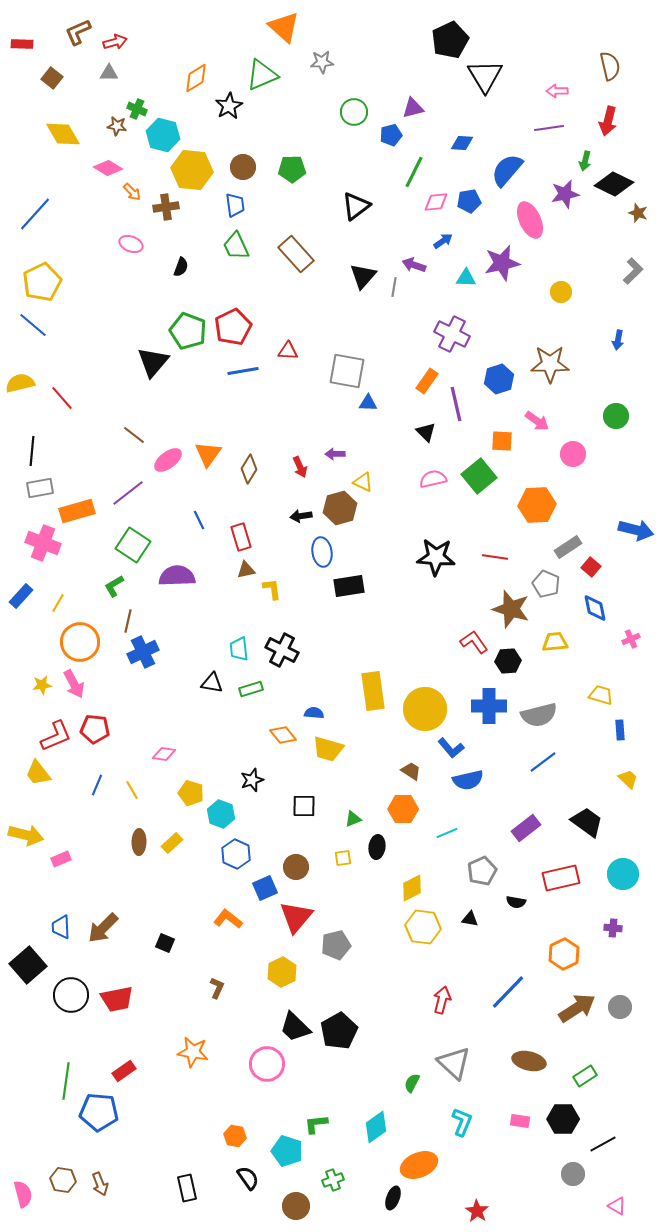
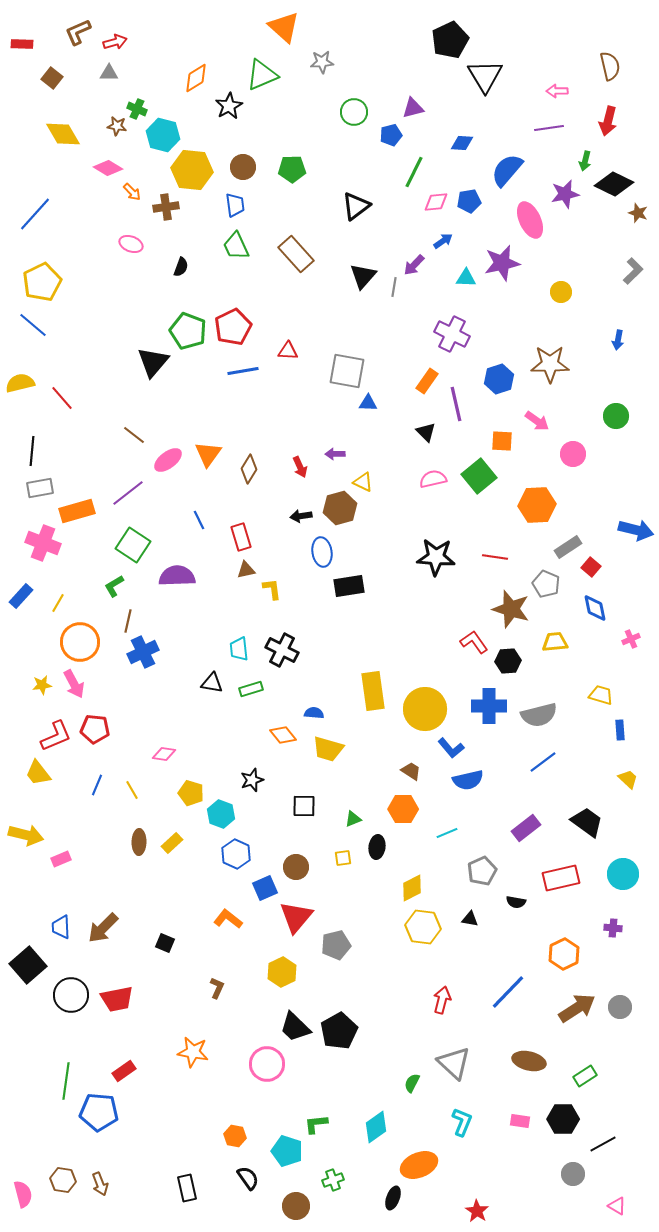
purple arrow at (414, 265): rotated 65 degrees counterclockwise
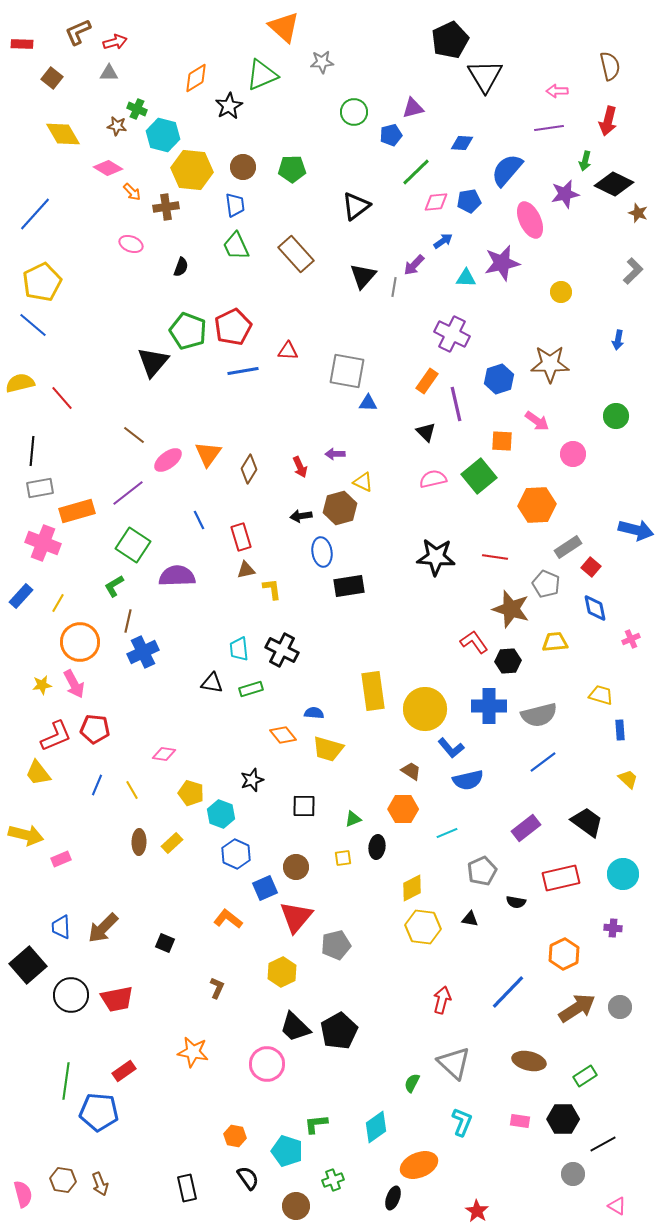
green line at (414, 172): moved 2 px right; rotated 20 degrees clockwise
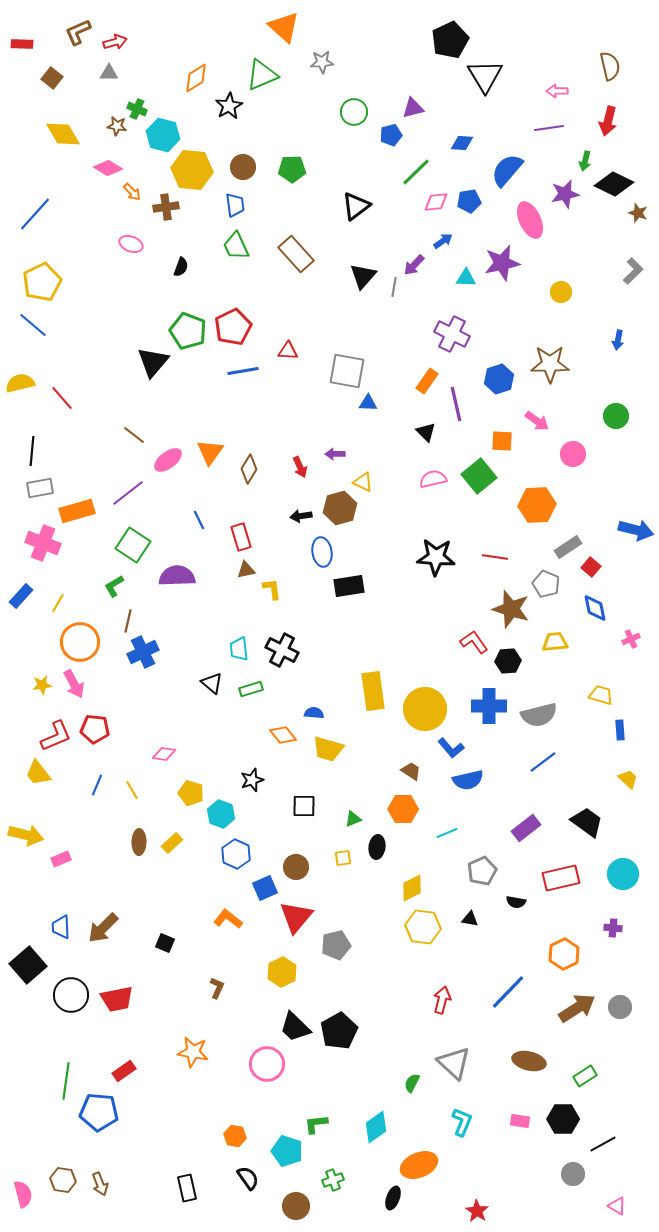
orange triangle at (208, 454): moved 2 px right, 2 px up
black triangle at (212, 683): rotated 30 degrees clockwise
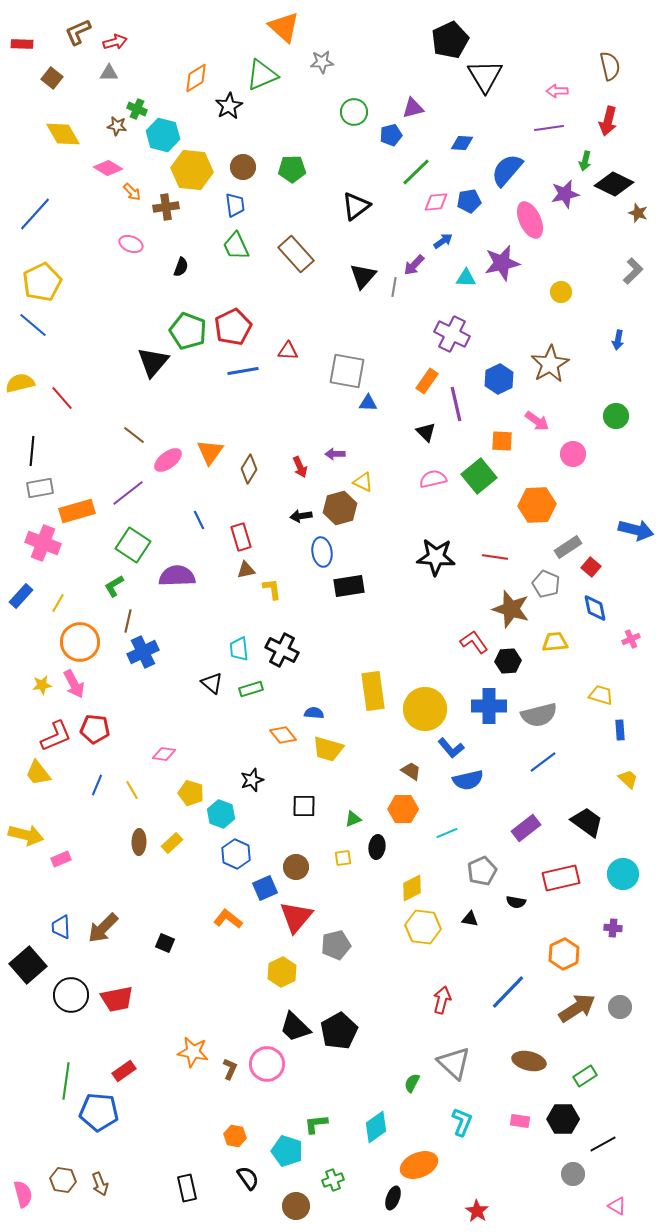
brown star at (550, 364): rotated 30 degrees counterclockwise
blue hexagon at (499, 379): rotated 8 degrees counterclockwise
brown L-shape at (217, 988): moved 13 px right, 81 px down
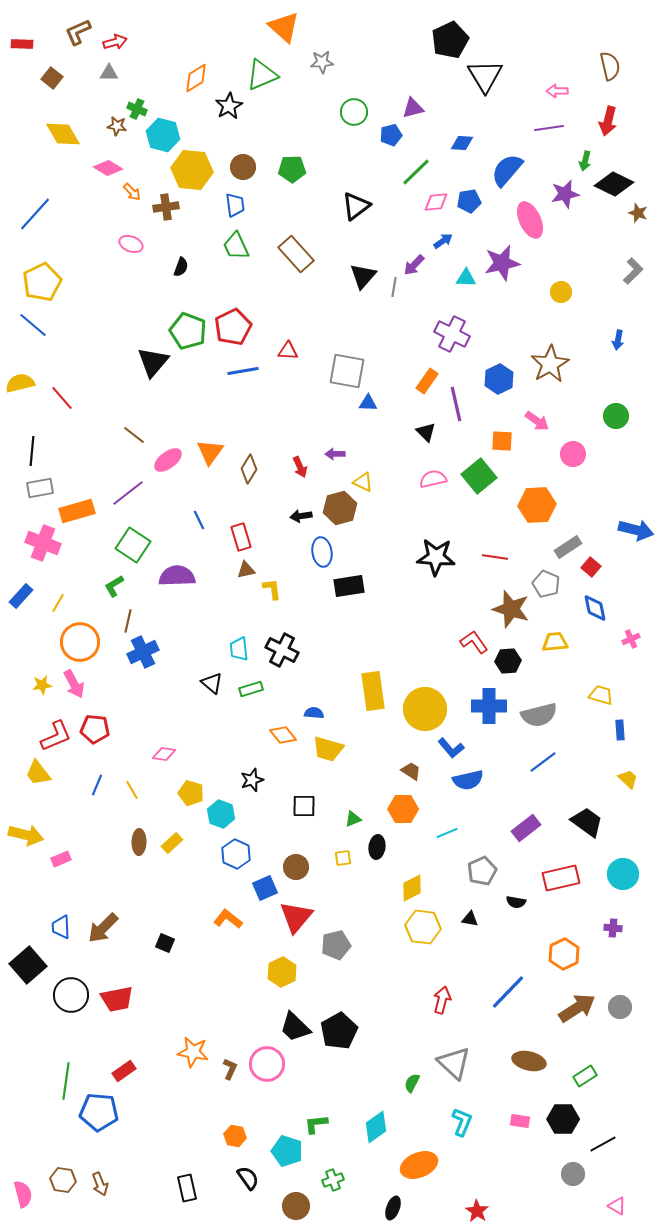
black ellipse at (393, 1198): moved 10 px down
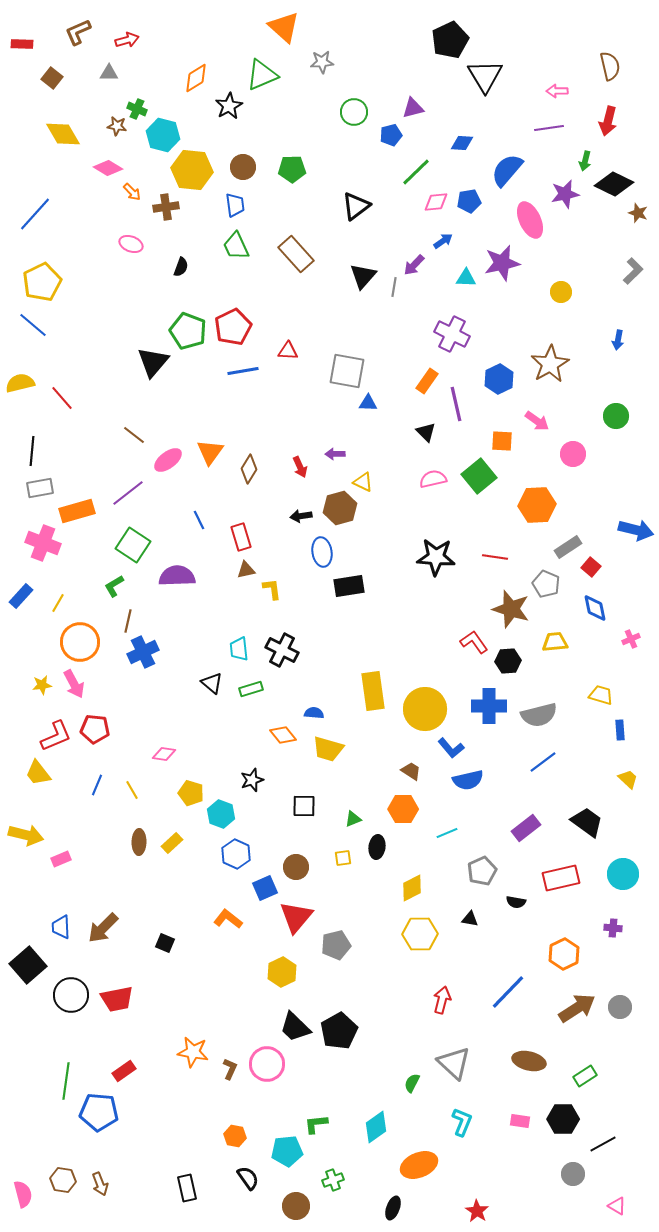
red arrow at (115, 42): moved 12 px right, 2 px up
yellow hexagon at (423, 927): moved 3 px left, 7 px down; rotated 8 degrees counterclockwise
cyan pentagon at (287, 1151): rotated 24 degrees counterclockwise
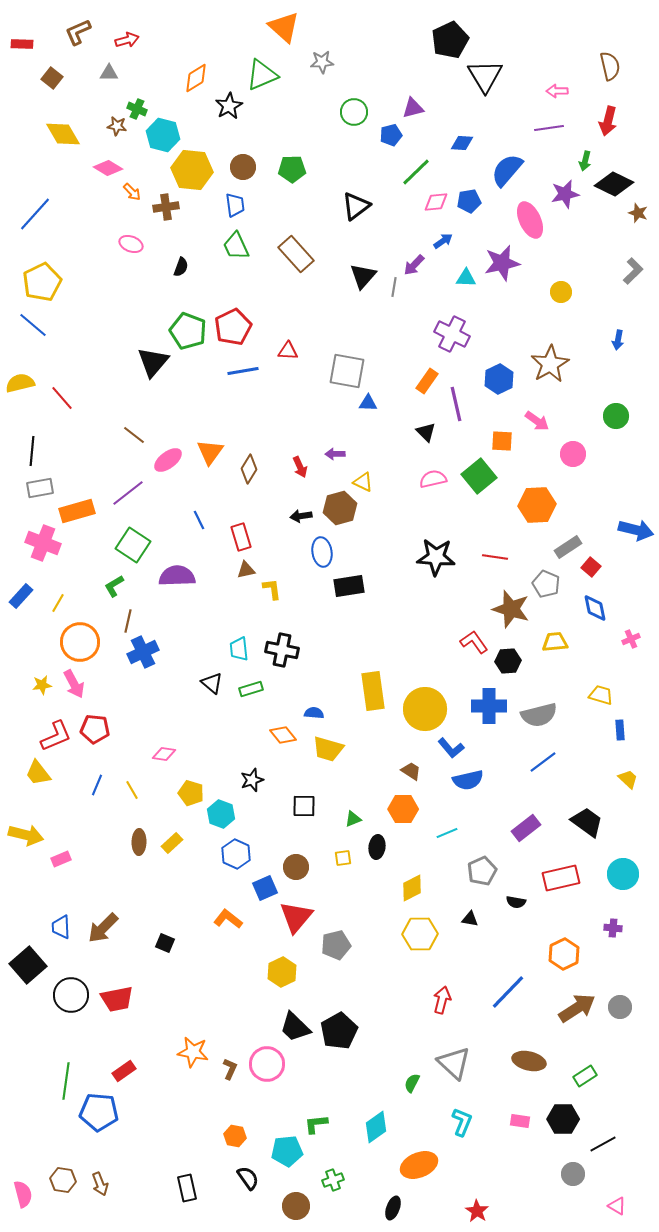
black cross at (282, 650): rotated 16 degrees counterclockwise
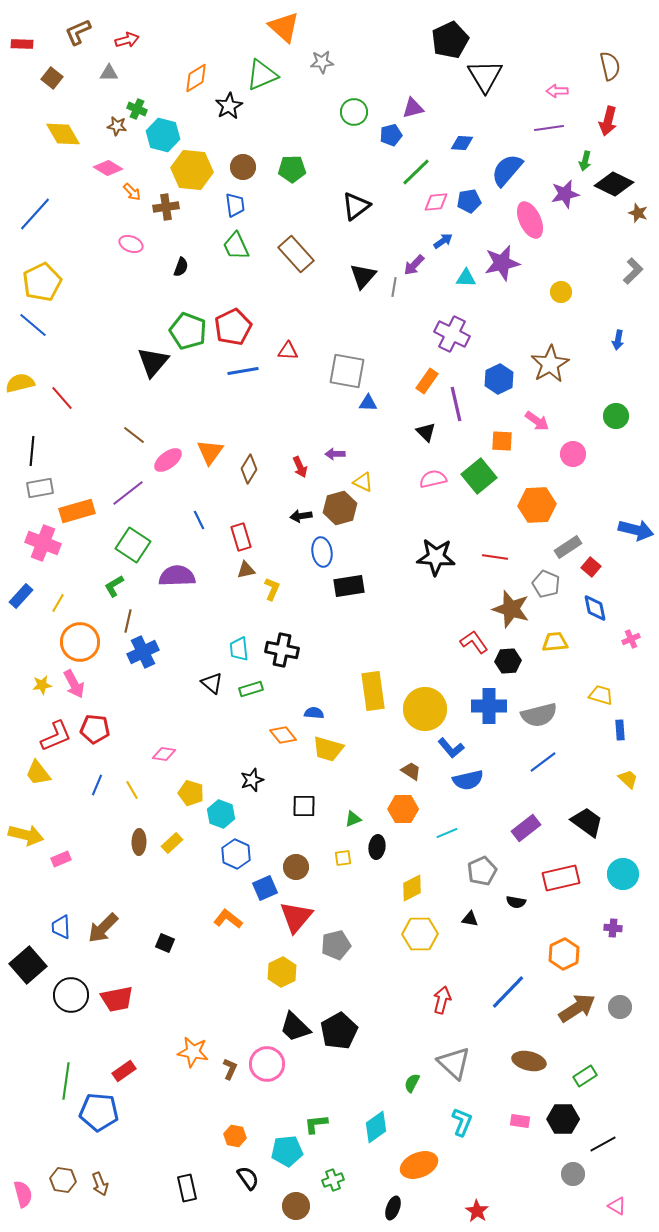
yellow L-shape at (272, 589): rotated 30 degrees clockwise
